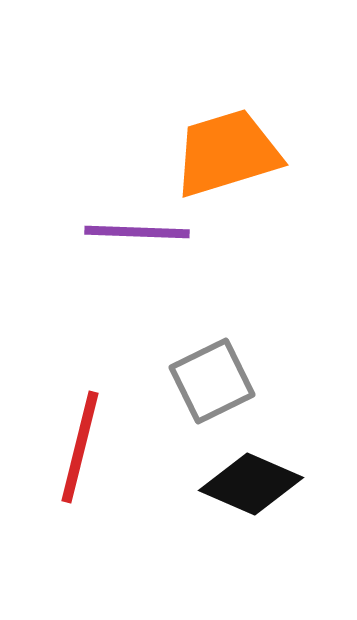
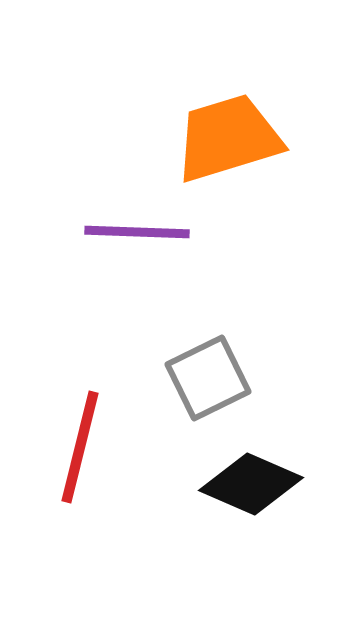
orange trapezoid: moved 1 px right, 15 px up
gray square: moved 4 px left, 3 px up
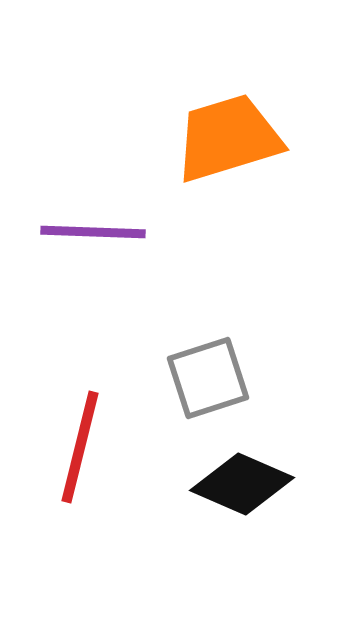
purple line: moved 44 px left
gray square: rotated 8 degrees clockwise
black diamond: moved 9 px left
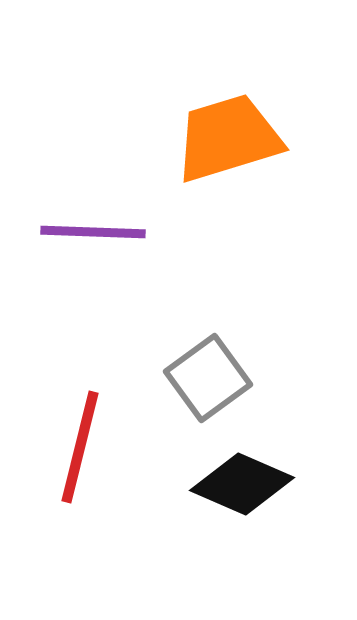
gray square: rotated 18 degrees counterclockwise
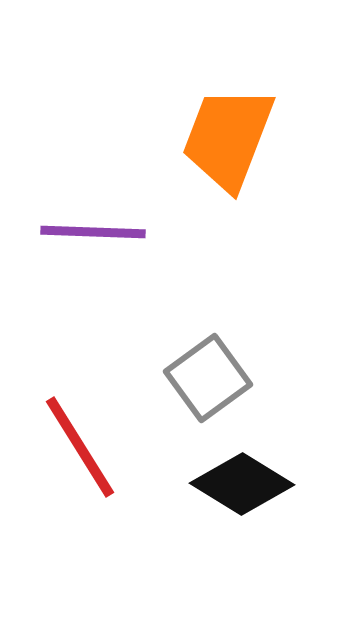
orange trapezoid: rotated 52 degrees counterclockwise
red line: rotated 46 degrees counterclockwise
black diamond: rotated 8 degrees clockwise
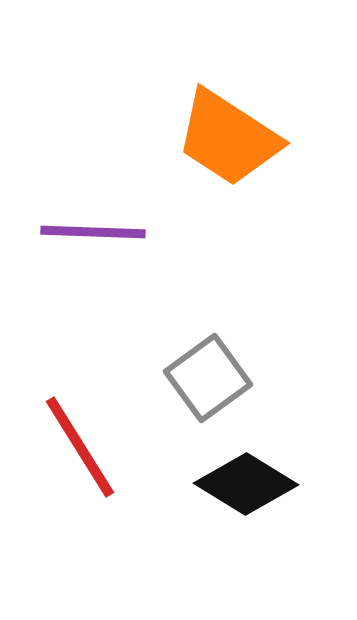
orange trapezoid: rotated 78 degrees counterclockwise
black diamond: moved 4 px right
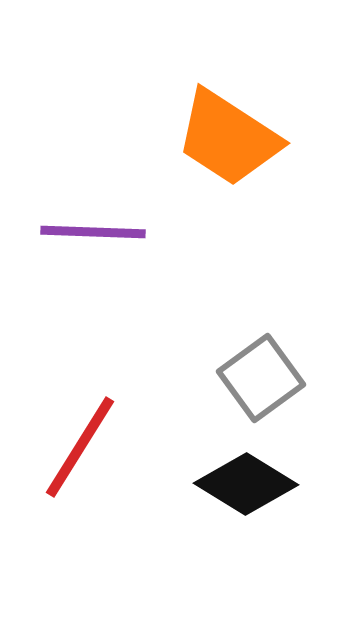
gray square: moved 53 px right
red line: rotated 64 degrees clockwise
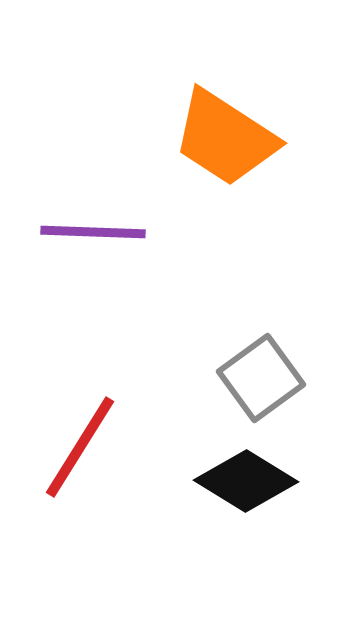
orange trapezoid: moved 3 px left
black diamond: moved 3 px up
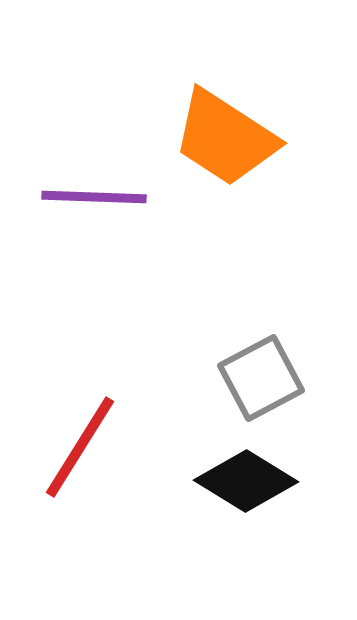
purple line: moved 1 px right, 35 px up
gray square: rotated 8 degrees clockwise
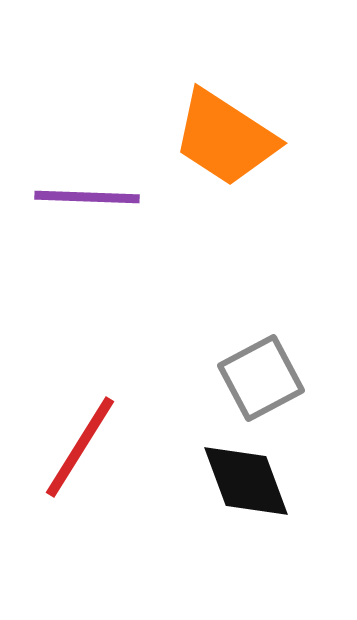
purple line: moved 7 px left
black diamond: rotated 38 degrees clockwise
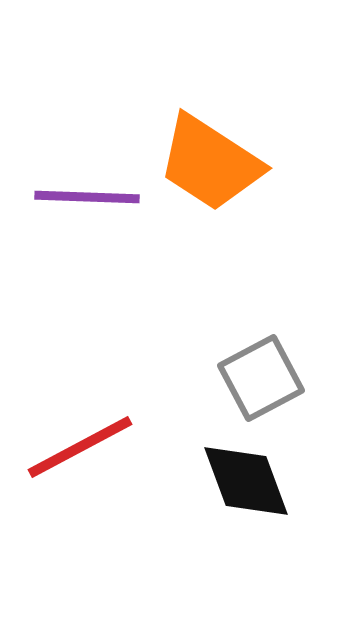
orange trapezoid: moved 15 px left, 25 px down
red line: rotated 30 degrees clockwise
